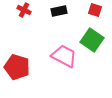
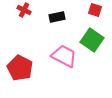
black rectangle: moved 2 px left, 6 px down
red pentagon: moved 3 px right, 1 px down; rotated 10 degrees clockwise
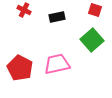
green square: rotated 15 degrees clockwise
pink trapezoid: moved 7 px left, 8 px down; rotated 40 degrees counterclockwise
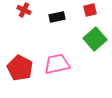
red square: moved 5 px left; rotated 32 degrees counterclockwise
green square: moved 3 px right, 1 px up
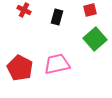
black rectangle: rotated 63 degrees counterclockwise
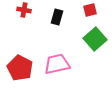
red cross: rotated 16 degrees counterclockwise
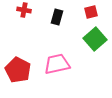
red square: moved 1 px right, 2 px down
red pentagon: moved 2 px left, 2 px down
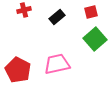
red cross: rotated 24 degrees counterclockwise
black rectangle: rotated 35 degrees clockwise
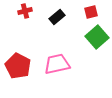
red cross: moved 1 px right, 1 px down
green square: moved 2 px right, 2 px up
red pentagon: moved 4 px up
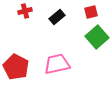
red pentagon: moved 2 px left, 1 px down
